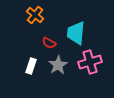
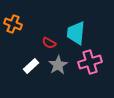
orange cross: moved 22 px left, 9 px down; rotated 18 degrees counterclockwise
white rectangle: rotated 28 degrees clockwise
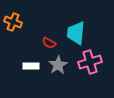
orange cross: moved 2 px up
white rectangle: rotated 42 degrees clockwise
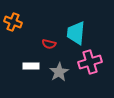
red semicircle: moved 1 px down; rotated 16 degrees counterclockwise
gray star: moved 1 px right, 7 px down
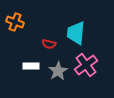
orange cross: moved 2 px right
pink cross: moved 4 px left, 3 px down; rotated 20 degrees counterclockwise
gray star: moved 1 px left, 1 px up
